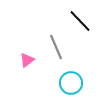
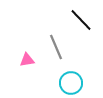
black line: moved 1 px right, 1 px up
pink triangle: rotated 28 degrees clockwise
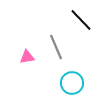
pink triangle: moved 3 px up
cyan circle: moved 1 px right
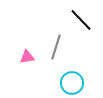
gray line: rotated 40 degrees clockwise
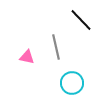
gray line: rotated 30 degrees counterclockwise
pink triangle: rotated 21 degrees clockwise
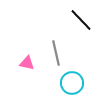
gray line: moved 6 px down
pink triangle: moved 6 px down
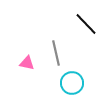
black line: moved 5 px right, 4 px down
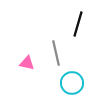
black line: moved 8 px left; rotated 60 degrees clockwise
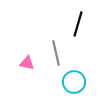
cyan circle: moved 2 px right, 1 px up
